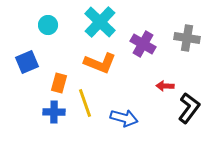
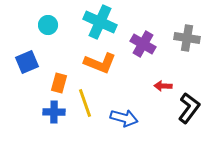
cyan cross: rotated 20 degrees counterclockwise
red arrow: moved 2 px left
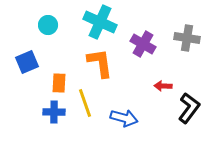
orange L-shape: rotated 120 degrees counterclockwise
orange rectangle: rotated 12 degrees counterclockwise
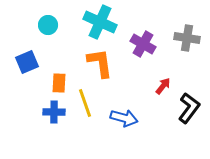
red arrow: rotated 126 degrees clockwise
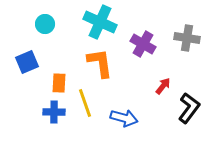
cyan circle: moved 3 px left, 1 px up
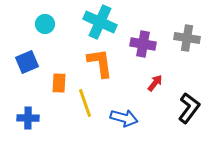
purple cross: rotated 20 degrees counterclockwise
red arrow: moved 8 px left, 3 px up
blue cross: moved 26 px left, 6 px down
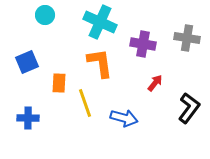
cyan circle: moved 9 px up
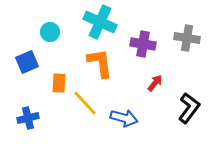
cyan circle: moved 5 px right, 17 px down
yellow line: rotated 24 degrees counterclockwise
blue cross: rotated 15 degrees counterclockwise
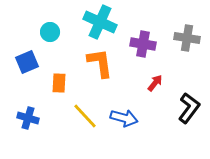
yellow line: moved 13 px down
blue cross: rotated 30 degrees clockwise
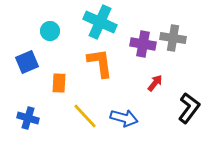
cyan circle: moved 1 px up
gray cross: moved 14 px left
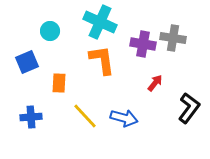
orange L-shape: moved 2 px right, 3 px up
blue cross: moved 3 px right, 1 px up; rotated 20 degrees counterclockwise
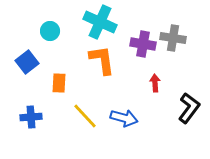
blue square: rotated 15 degrees counterclockwise
red arrow: rotated 42 degrees counterclockwise
